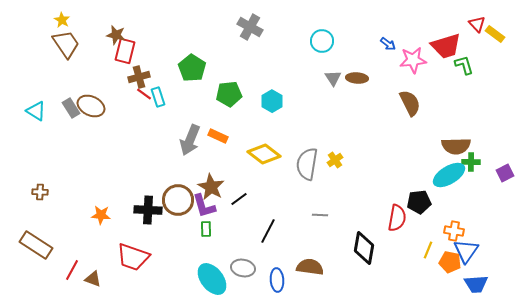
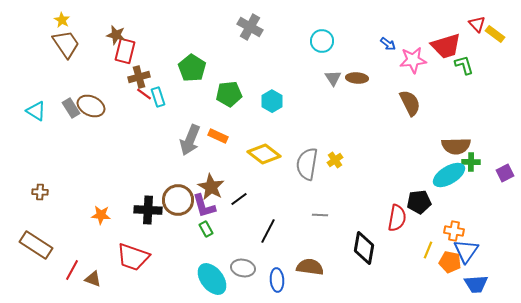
green rectangle at (206, 229): rotated 28 degrees counterclockwise
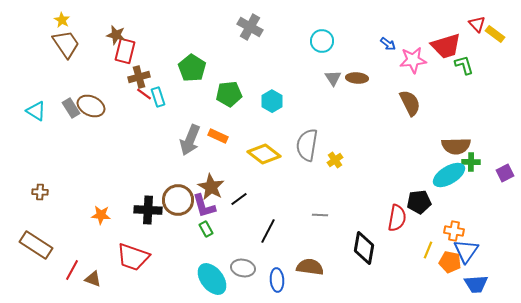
gray semicircle at (307, 164): moved 19 px up
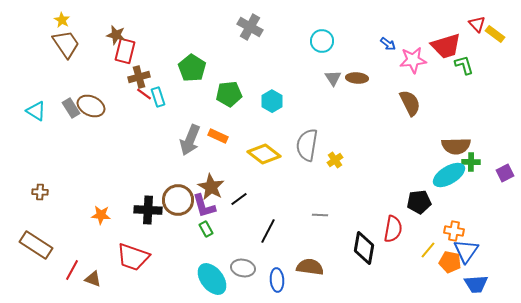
red semicircle at (397, 218): moved 4 px left, 11 px down
yellow line at (428, 250): rotated 18 degrees clockwise
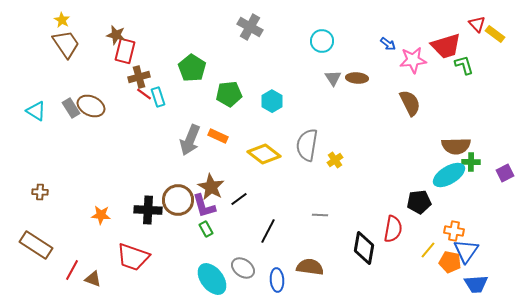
gray ellipse at (243, 268): rotated 25 degrees clockwise
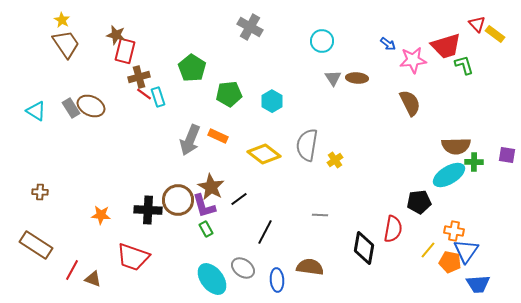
green cross at (471, 162): moved 3 px right
purple square at (505, 173): moved 2 px right, 18 px up; rotated 36 degrees clockwise
black line at (268, 231): moved 3 px left, 1 px down
blue trapezoid at (476, 284): moved 2 px right
